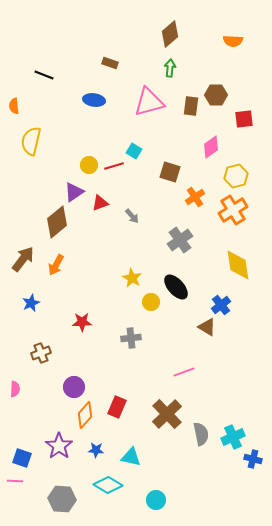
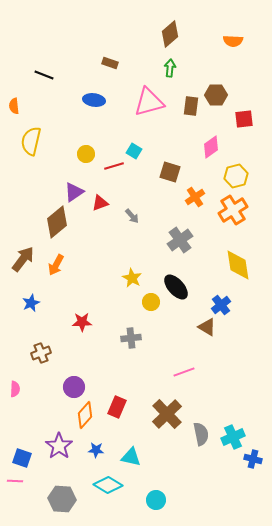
yellow circle at (89, 165): moved 3 px left, 11 px up
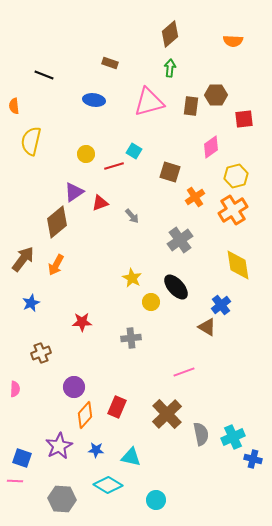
purple star at (59, 446): rotated 8 degrees clockwise
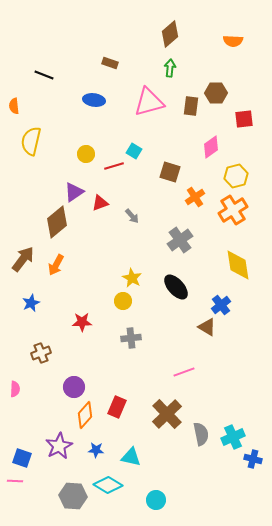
brown hexagon at (216, 95): moved 2 px up
yellow circle at (151, 302): moved 28 px left, 1 px up
gray hexagon at (62, 499): moved 11 px right, 3 px up
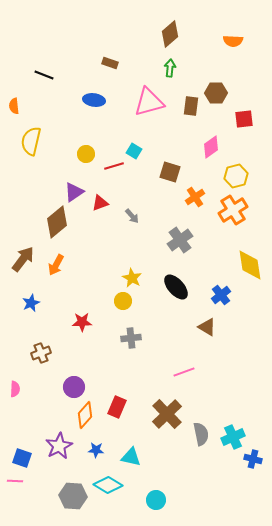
yellow diamond at (238, 265): moved 12 px right
blue cross at (221, 305): moved 10 px up
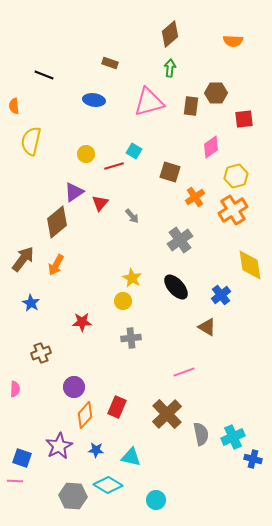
red triangle at (100, 203): rotated 30 degrees counterclockwise
blue star at (31, 303): rotated 18 degrees counterclockwise
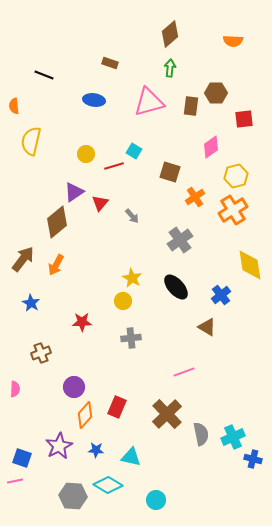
pink line at (15, 481): rotated 14 degrees counterclockwise
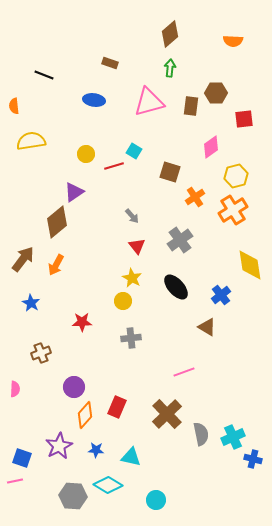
yellow semicircle at (31, 141): rotated 68 degrees clockwise
red triangle at (100, 203): moved 37 px right, 43 px down; rotated 18 degrees counterclockwise
